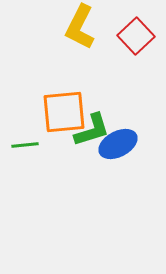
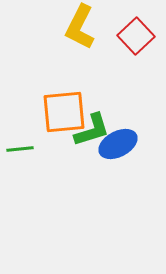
green line: moved 5 px left, 4 px down
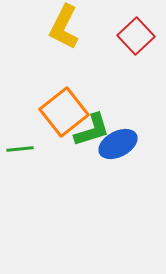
yellow L-shape: moved 16 px left
orange square: rotated 33 degrees counterclockwise
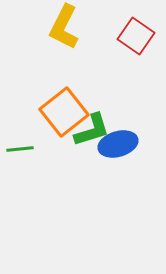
red square: rotated 12 degrees counterclockwise
blue ellipse: rotated 12 degrees clockwise
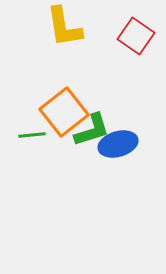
yellow L-shape: rotated 36 degrees counterclockwise
green line: moved 12 px right, 14 px up
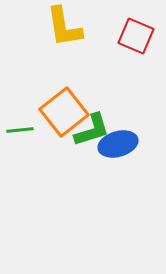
red square: rotated 12 degrees counterclockwise
green line: moved 12 px left, 5 px up
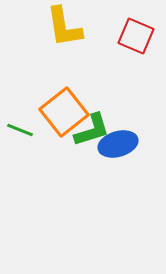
green line: rotated 28 degrees clockwise
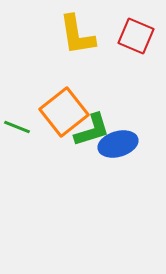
yellow L-shape: moved 13 px right, 8 px down
green line: moved 3 px left, 3 px up
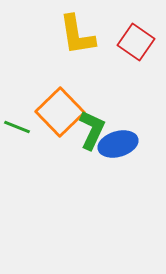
red square: moved 6 px down; rotated 12 degrees clockwise
orange square: moved 4 px left; rotated 6 degrees counterclockwise
green L-shape: rotated 48 degrees counterclockwise
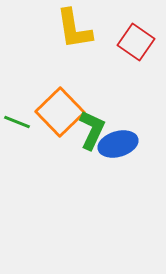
yellow L-shape: moved 3 px left, 6 px up
green line: moved 5 px up
